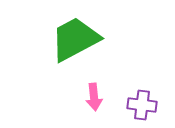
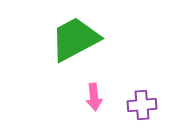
purple cross: rotated 12 degrees counterclockwise
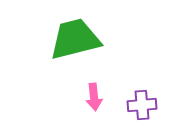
green trapezoid: rotated 14 degrees clockwise
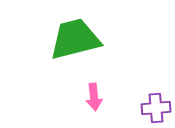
purple cross: moved 14 px right, 3 px down
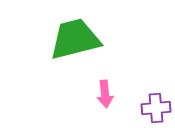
pink arrow: moved 11 px right, 3 px up
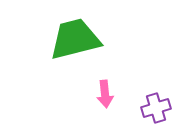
purple cross: rotated 12 degrees counterclockwise
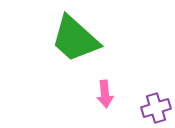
green trapezoid: rotated 124 degrees counterclockwise
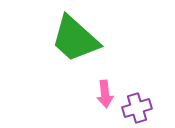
purple cross: moved 19 px left
